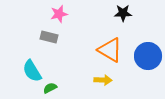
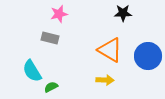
gray rectangle: moved 1 px right, 1 px down
yellow arrow: moved 2 px right
green semicircle: moved 1 px right, 1 px up
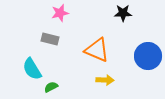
pink star: moved 1 px right, 1 px up
gray rectangle: moved 1 px down
orange triangle: moved 13 px left; rotated 8 degrees counterclockwise
cyan semicircle: moved 2 px up
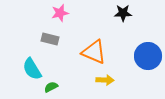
orange triangle: moved 3 px left, 2 px down
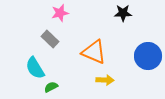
gray rectangle: rotated 30 degrees clockwise
cyan semicircle: moved 3 px right, 1 px up
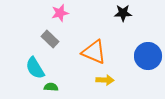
green semicircle: rotated 32 degrees clockwise
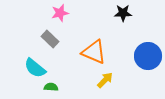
cyan semicircle: rotated 20 degrees counterclockwise
yellow arrow: rotated 48 degrees counterclockwise
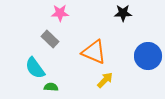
pink star: rotated 12 degrees clockwise
cyan semicircle: rotated 15 degrees clockwise
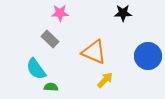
cyan semicircle: moved 1 px right, 1 px down
